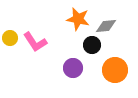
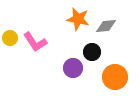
black circle: moved 7 px down
orange circle: moved 7 px down
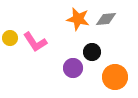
gray diamond: moved 7 px up
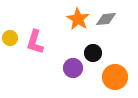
orange star: rotated 20 degrees clockwise
pink L-shape: rotated 50 degrees clockwise
black circle: moved 1 px right, 1 px down
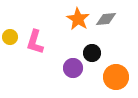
yellow circle: moved 1 px up
black circle: moved 1 px left
orange circle: moved 1 px right
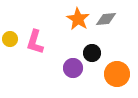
yellow circle: moved 2 px down
orange circle: moved 1 px right, 3 px up
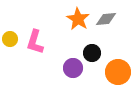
orange circle: moved 1 px right, 2 px up
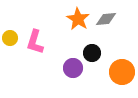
yellow circle: moved 1 px up
orange circle: moved 4 px right
